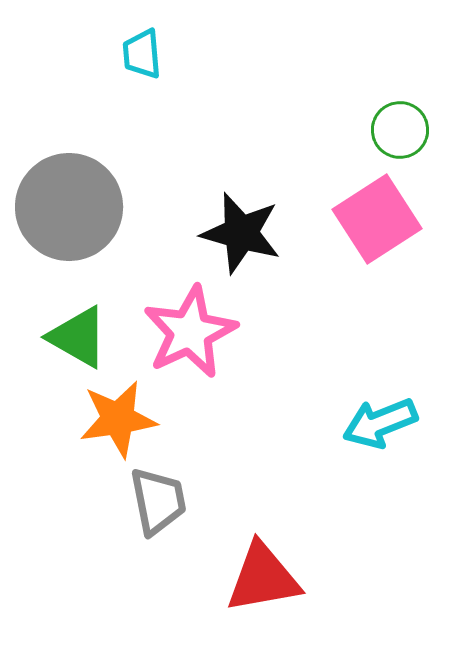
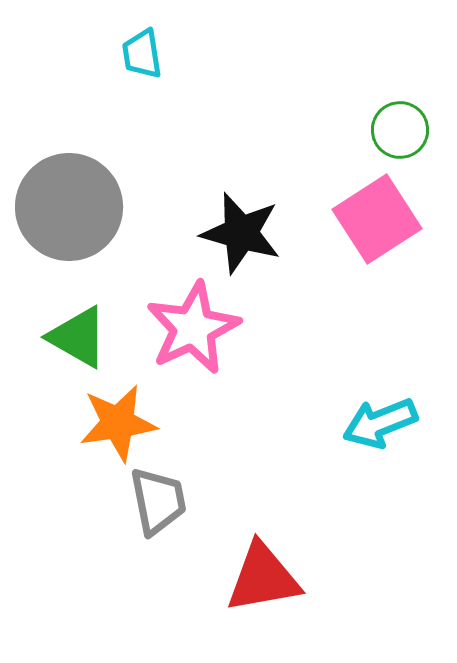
cyan trapezoid: rotated 4 degrees counterclockwise
pink star: moved 3 px right, 4 px up
orange star: moved 4 px down
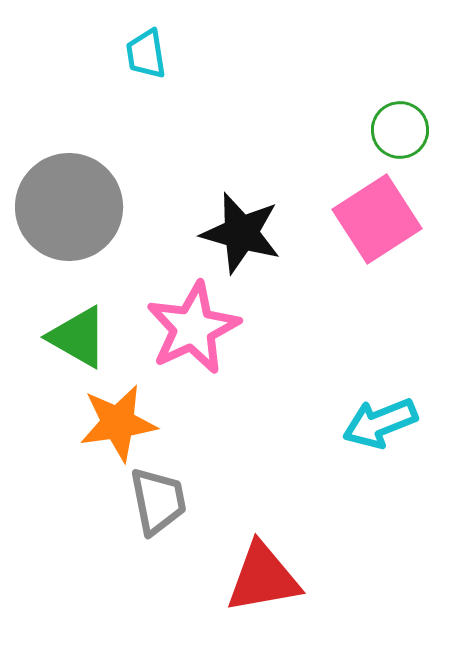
cyan trapezoid: moved 4 px right
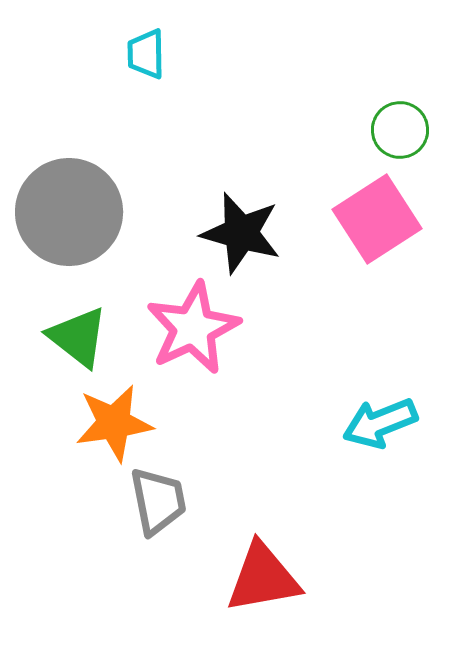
cyan trapezoid: rotated 8 degrees clockwise
gray circle: moved 5 px down
green triangle: rotated 8 degrees clockwise
orange star: moved 4 px left
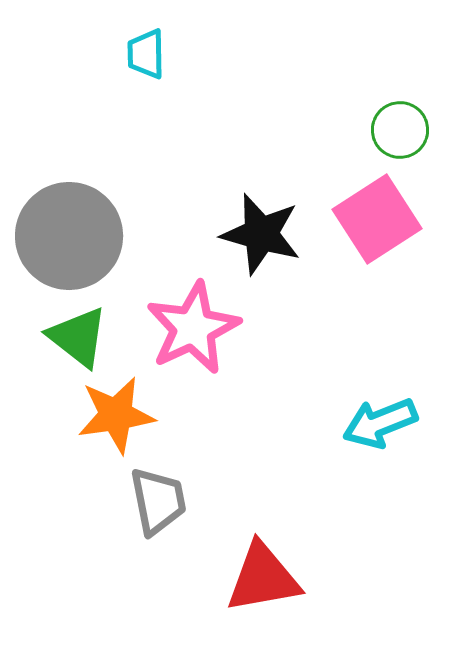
gray circle: moved 24 px down
black star: moved 20 px right, 1 px down
orange star: moved 2 px right, 8 px up
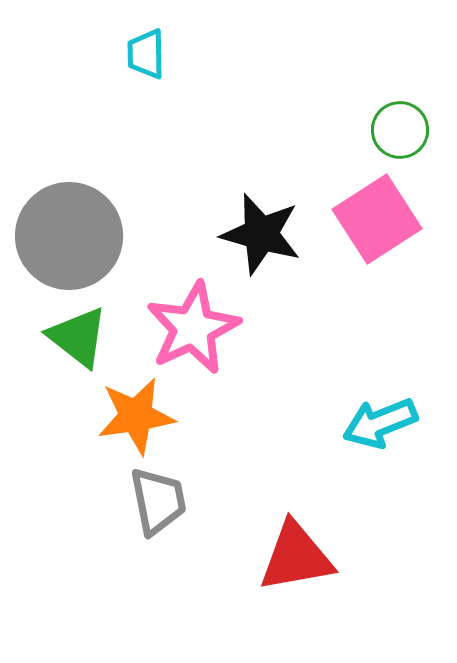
orange star: moved 20 px right, 1 px down
red triangle: moved 33 px right, 21 px up
